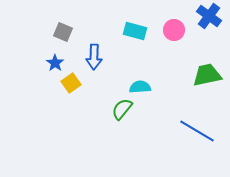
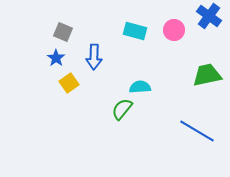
blue star: moved 1 px right, 5 px up
yellow square: moved 2 px left
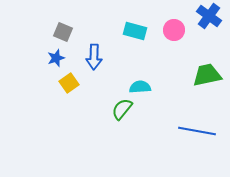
blue star: rotated 18 degrees clockwise
blue line: rotated 21 degrees counterclockwise
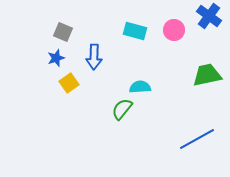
blue line: moved 8 px down; rotated 39 degrees counterclockwise
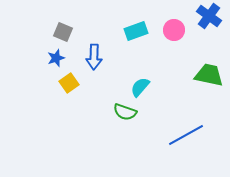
cyan rectangle: moved 1 px right; rotated 35 degrees counterclockwise
green trapezoid: moved 2 px right; rotated 24 degrees clockwise
cyan semicircle: rotated 45 degrees counterclockwise
green semicircle: moved 3 px right, 3 px down; rotated 110 degrees counterclockwise
blue line: moved 11 px left, 4 px up
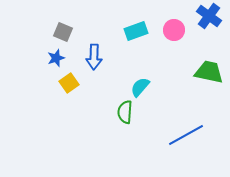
green trapezoid: moved 3 px up
green semicircle: rotated 75 degrees clockwise
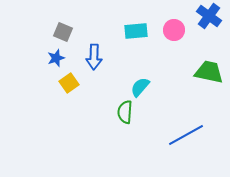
cyan rectangle: rotated 15 degrees clockwise
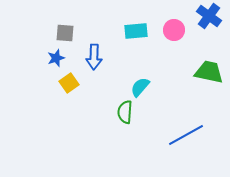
gray square: moved 2 px right, 1 px down; rotated 18 degrees counterclockwise
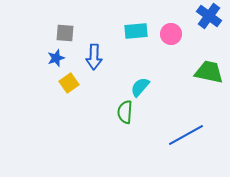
pink circle: moved 3 px left, 4 px down
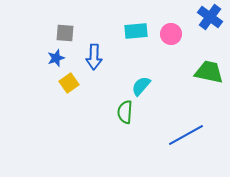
blue cross: moved 1 px right, 1 px down
cyan semicircle: moved 1 px right, 1 px up
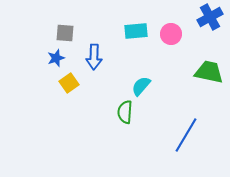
blue cross: rotated 25 degrees clockwise
blue line: rotated 30 degrees counterclockwise
